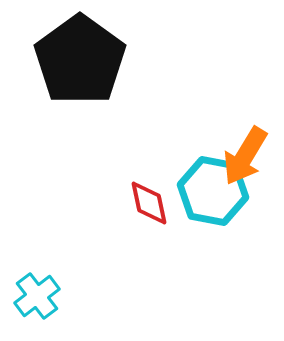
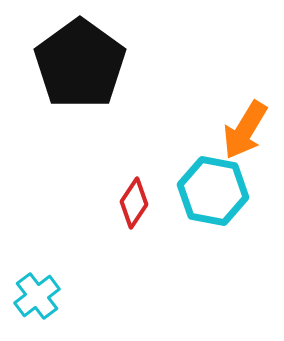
black pentagon: moved 4 px down
orange arrow: moved 26 px up
red diamond: moved 15 px left; rotated 45 degrees clockwise
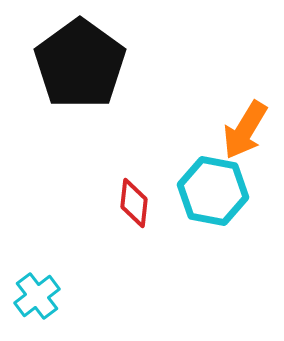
red diamond: rotated 27 degrees counterclockwise
